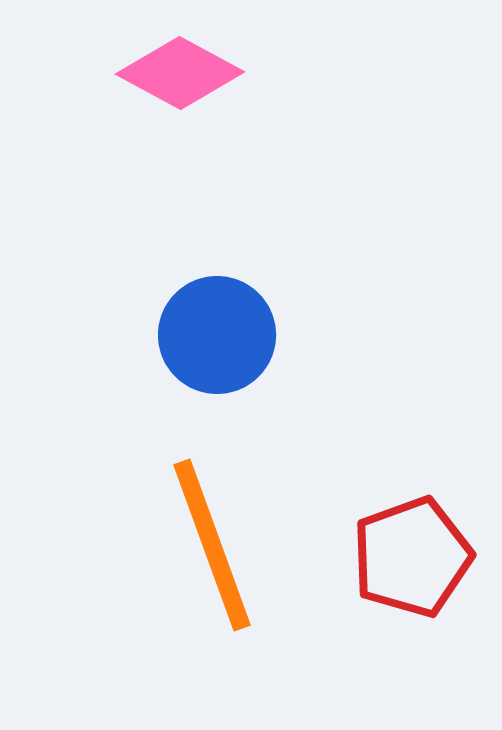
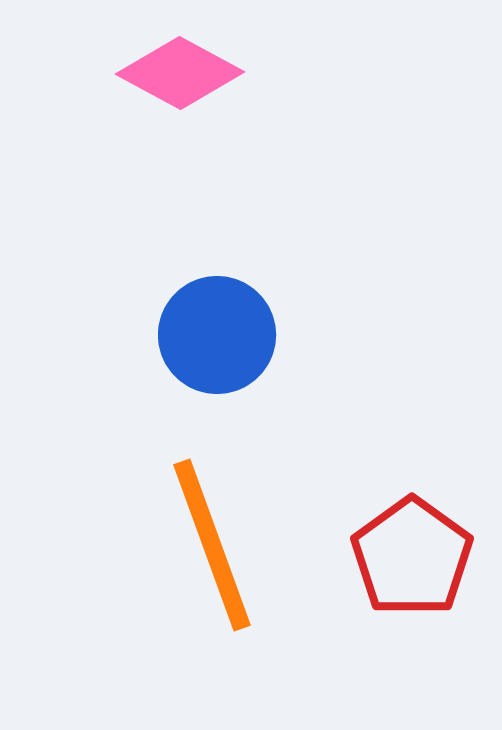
red pentagon: rotated 16 degrees counterclockwise
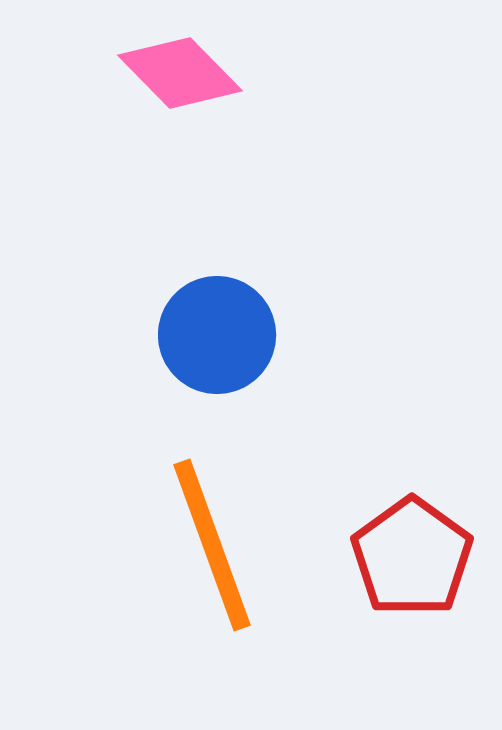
pink diamond: rotated 17 degrees clockwise
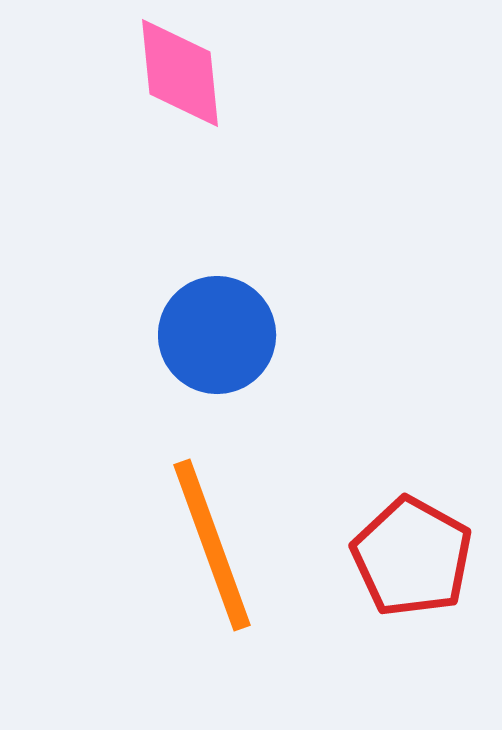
pink diamond: rotated 39 degrees clockwise
red pentagon: rotated 7 degrees counterclockwise
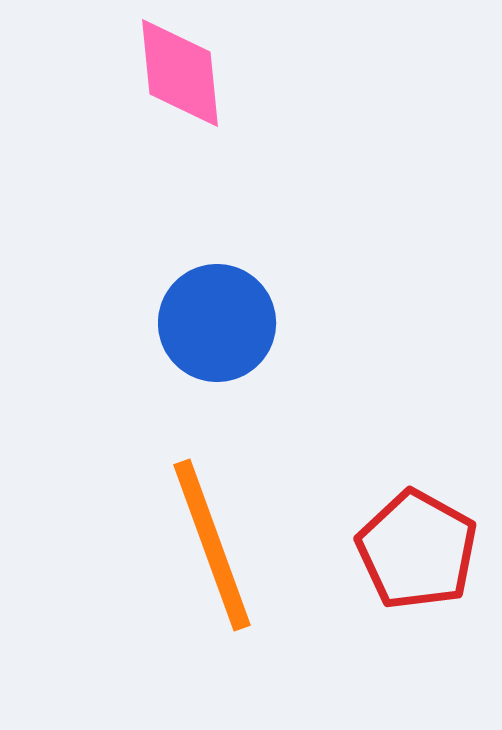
blue circle: moved 12 px up
red pentagon: moved 5 px right, 7 px up
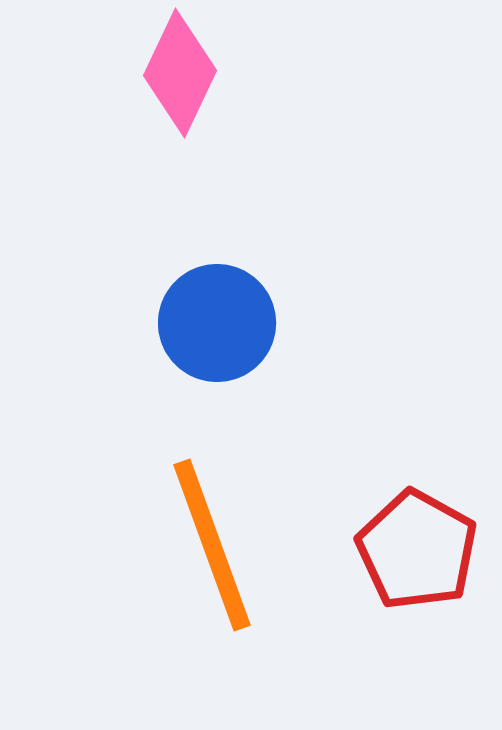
pink diamond: rotated 31 degrees clockwise
